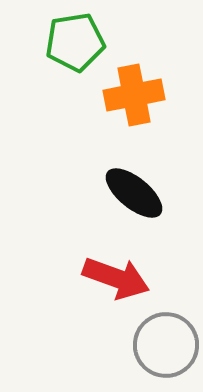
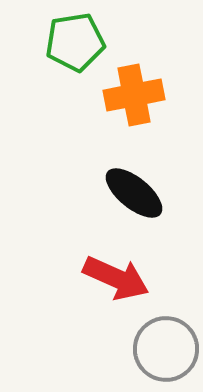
red arrow: rotated 4 degrees clockwise
gray circle: moved 4 px down
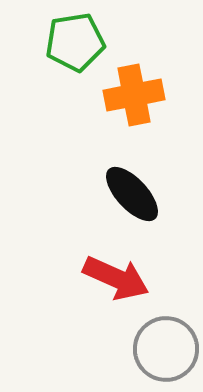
black ellipse: moved 2 px left, 1 px down; rotated 8 degrees clockwise
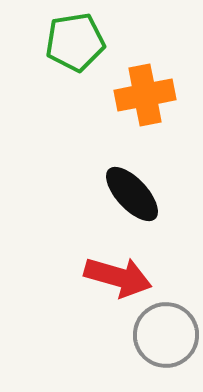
orange cross: moved 11 px right
red arrow: moved 2 px right, 1 px up; rotated 8 degrees counterclockwise
gray circle: moved 14 px up
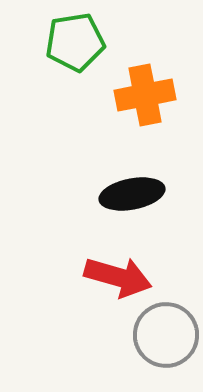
black ellipse: rotated 58 degrees counterclockwise
